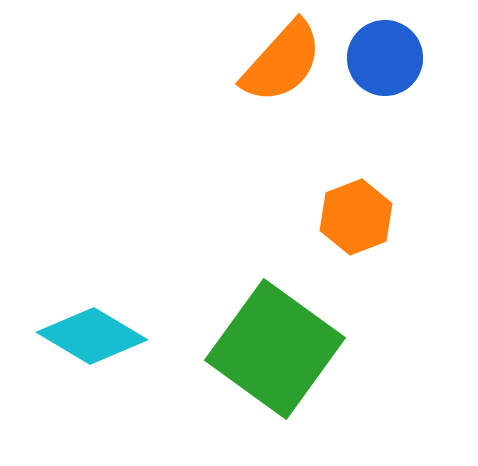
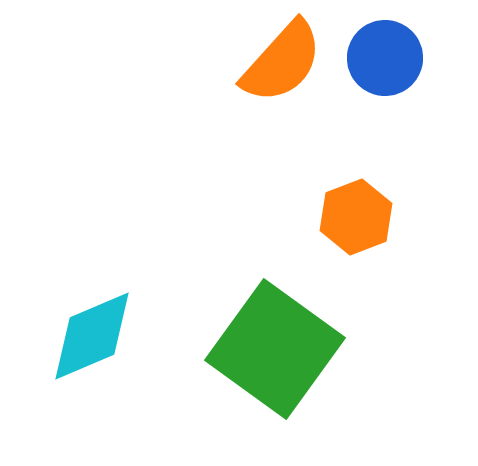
cyan diamond: rotated 54 degrees counterclockwise
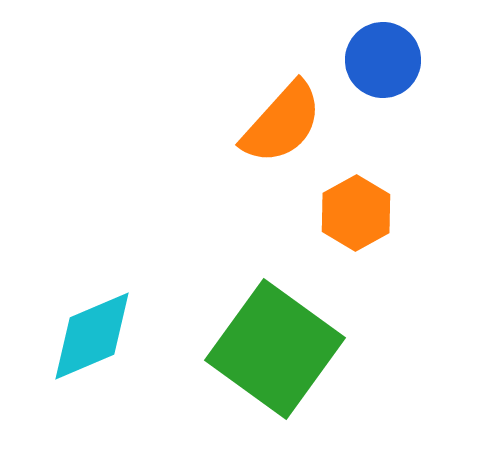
blue circle: moved 2 px left, 2 px down
orange semicircle: moved 61 px down
orange hexagon: moved 4 px up; rotated 8 degrees counterclockwise
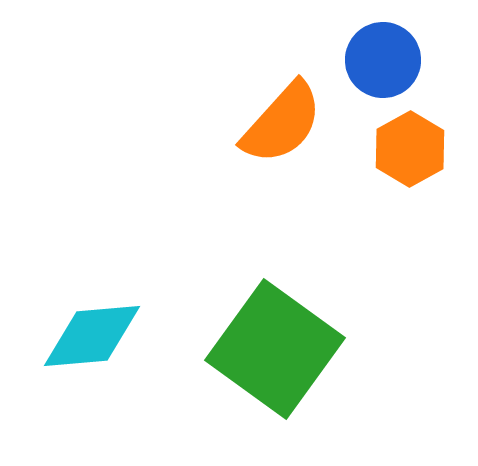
orange hexagon: moved 54 px right, 64 px up
cyan diamond: rotated 18 degrees clockwise
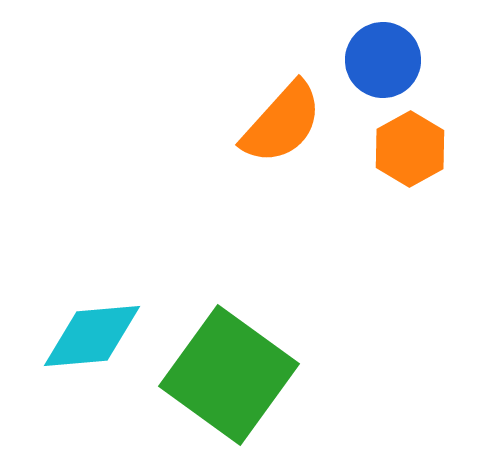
green square: moved 46 px left, 26 px down
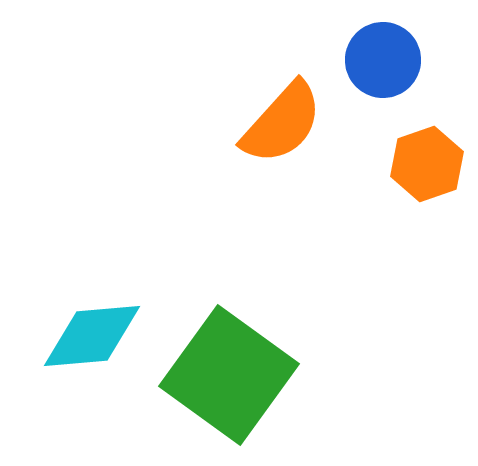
orange hexagon: moved 17 px right, 15 px down; rotated 10 degrees clockwise
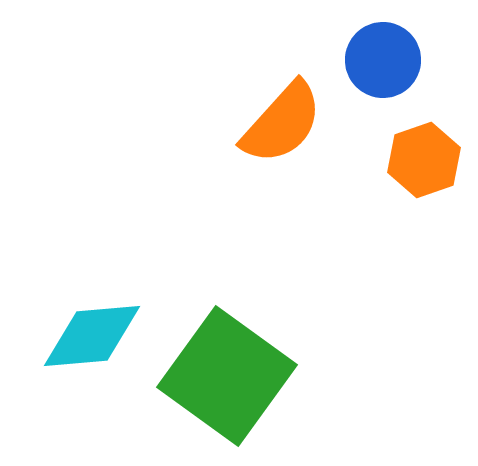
orange hexagon: moved 3 px left, 4 px up
green square: moved 2 px left, 1 px down
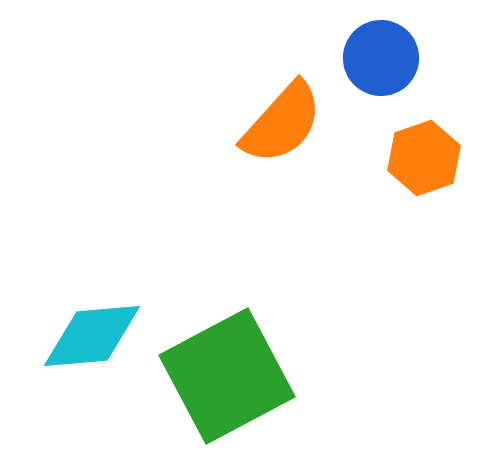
blue circle: moved 2 px left, 2 px up
orange hexagon: moved 2 px up
green square: rotated 26 degrees clockwise
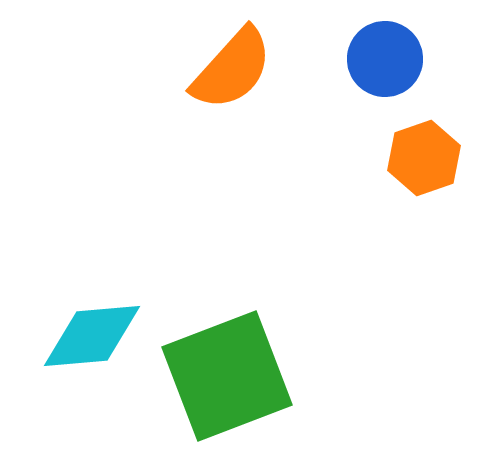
blue circle: moved 4 px right, 1 px down
orange semicircle: moved 50 px left, 54 px up
green square: rotated 7 degrees clockwise
